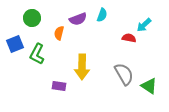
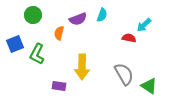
green circle: moved 1 px right, 3 px up
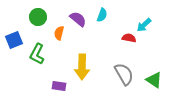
green circle: moved 5 px right, 2 px down
purple semicircle: rotated 120 degrees counterclockwise
blue square: moved 1 px left, 4 px up
green triangle: moved 5 px right, 6 px up
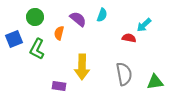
green circle: moved 3 px left
blue square: moved 1 px up
green L-shape: moved 5 px up
gray semicircle: rotated 20 degrees clockwise
green triangle: moved 1 px right, 2 px down; rotated 42 degrees counterclockwise
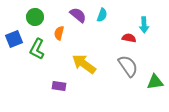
purple semicircle: moved 4 px up
cyan arrow: rotated 49 degrees counterclockwise
yellow arrow: moved 2 px right, 3 px up; rotated 125 degrees clockwise
gray semicircle: moved 4 px right, 8 px up; rotated 25 degrees counterclockwise
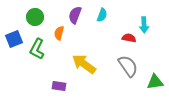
purple semicircle: moved 3 px left; rotated 108 degrees counterclockwise
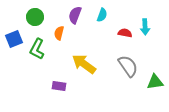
cyan arrow: moved 1 px right, 2 px down
red semicircle: moved 4 px left, 5 px up
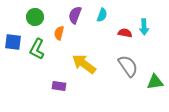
cyan arrow: moved 1 px left
blue square: moved 1 px left, 3 px down; rotated 30 degrees clockwise
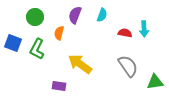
cyan arrow: moved 2 px down
blue square: moved 1 px down; rotated 12 degrees clockwise
yellow arrow: moved 4 px left
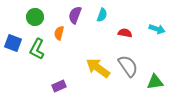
cyan arrow: moved 13 px right; rotated 70 degrees counterclockwise
yellow arrow: moved 18 px right, 4 px down
purple rectangle: rotated 32 degrees counterclockwise
